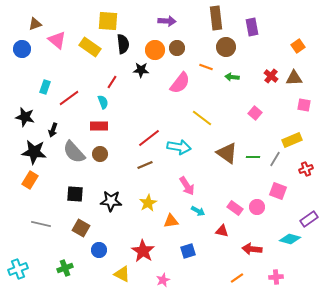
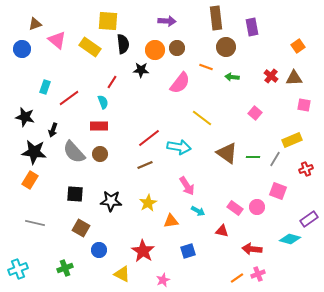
gray line at (41, 224): moved 6 px left, 1 px up
pink cross at (276, 277): moved 18 px left, 3 px up; rotated 16 degrees counterclockwise
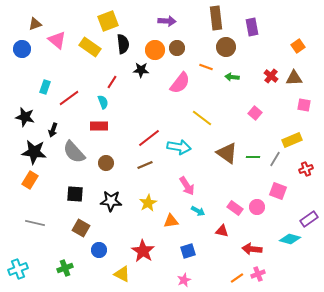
yellow square at (108, 21): rotated 25 degrees counterclockwise
brown circle at (100, 154): moved 6 px right, 9 px down
pink star at (163, 280): moved 21 px right
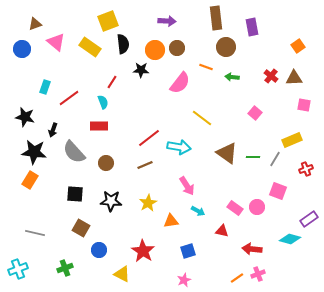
pink triangle at (57, 40): moved 1 px left, 2 px down
gray line at (35, 223): moved 10 px down
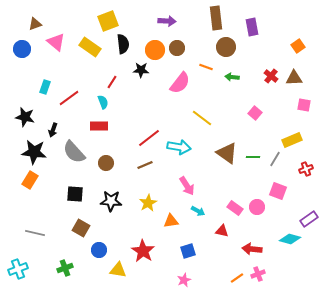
yellow triangle at (122, 274): moved 4 px left, 4 px up; rotated 18 degrees counterclockwise
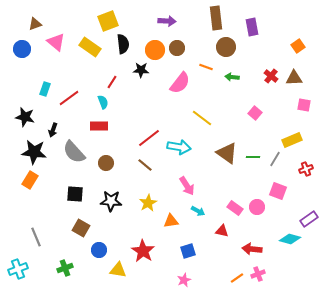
cyan rectangle at (45, 87): moved 2 px down
brown line at (145, 165): rotated 63 degrees clockwise
gray line at (35, 233): moved 1 px right, 4 px down; rotated 54 degrees clockwise
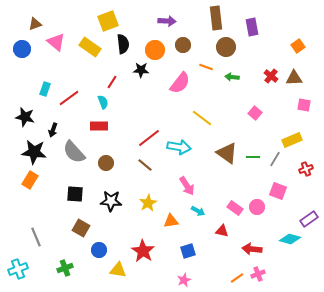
brown circle at (177, 48): moved 6 px right, 3 px up
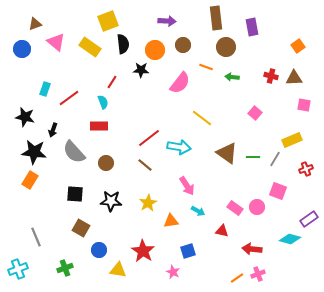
red cross at (271, 76): rotated 24 degrees counterclockwise
pink star at (184, 280): moved 11 px left, 8 px up; rotated 24 degrees counterclockwise
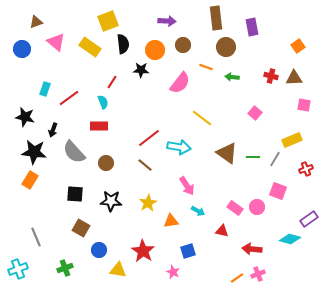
brown triangle at (35, 24): moved 1 px right, 2 px up
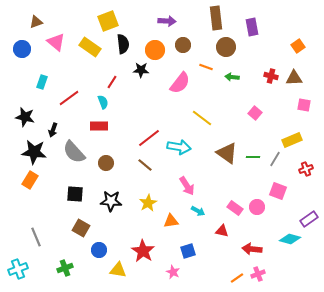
cyan rectangle at (45, 89): moved 3 px left, 7 px up
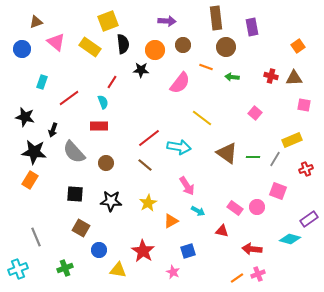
orange triangle at (171, 221): rotated 21 degrees counterclockwise
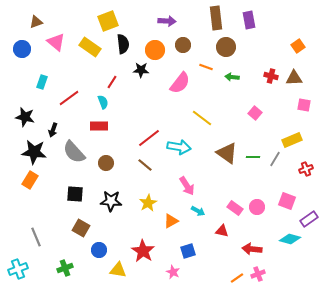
purple rectangle at (252, 27): moved 3 px left, 7 px up
pink square at (278, 191): moved 9 px right, 10 px down
